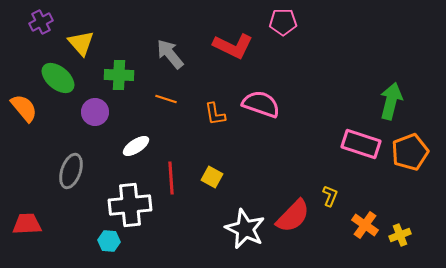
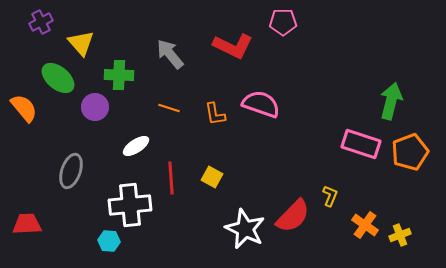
orange line: moved 3 px right, 9 px down
purple circle: moved 5 px up
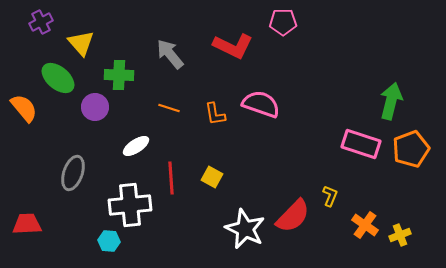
orange pentagon: moved 1 px right, 3 px up
gray ellipse: moved 2 px right, 2 px down
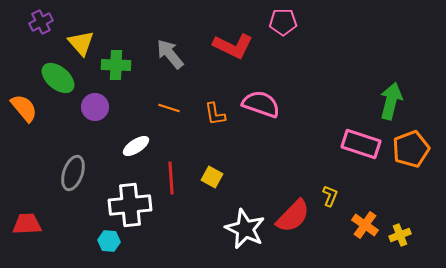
green cross: moved 3 px left, 10 px up
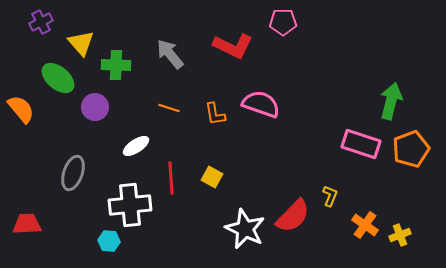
orange semicircle: moved 3 px left, 1 px down
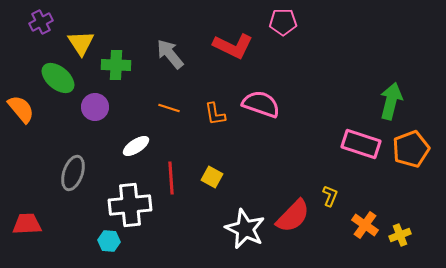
yellow triangle: rotated 8 degrees clockwise
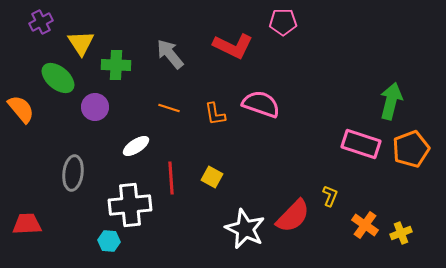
gray ellipse: rotated 12 degrees counterclockwise
yellow cross: moved 1 px right, 2 px up
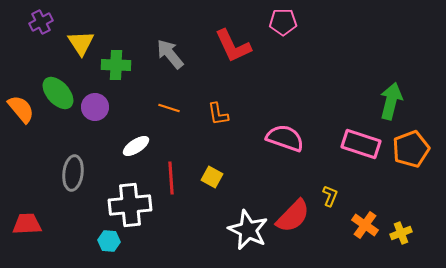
red L-shape: rotated 39 degrees clockwise
green ellipse: moved 15 px down; rotated 8 degrees clockwise
pink semicircle: moved 24 px right, 34 px down
orange L-shape: moved 3 px right
white star: moved 3 px right, 1 px down
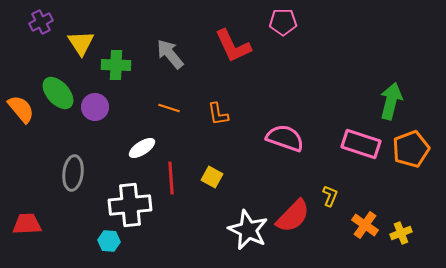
white ellipse: moved 6 px right, 2 px down
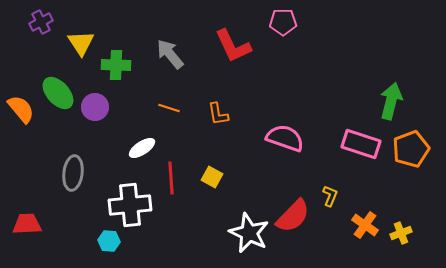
white star: moved 1 px right, 3 px down
